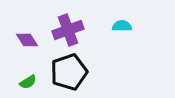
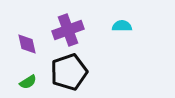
purple diamond: moved 4 px down; rotated 20 degrees clockwise
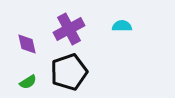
purple cross: moved 1 px right, 1 px up; rotated 8 degrees counterclockwise
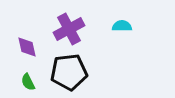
purple diamond: moved 3 px down
black pentagon: rotated 12 degrees clockwise
green semicircle: rotated 96 degrees clockwise
